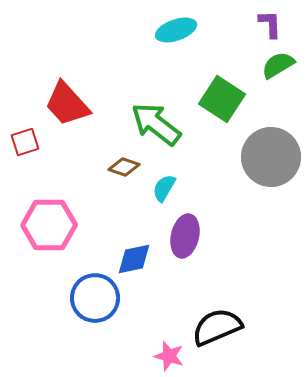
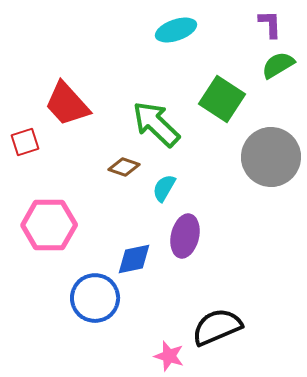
green arrow: rotated 6 degrees clockwise
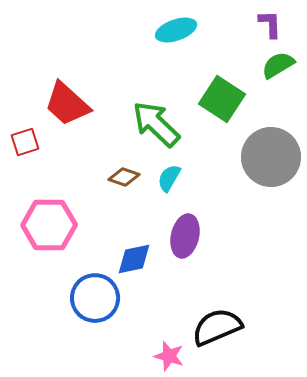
red trapezoid: rotated 6 degrees counterclockwise
brown diamond: moved 10 px down
cyan semicircle: moved 5 px right, 10 px up
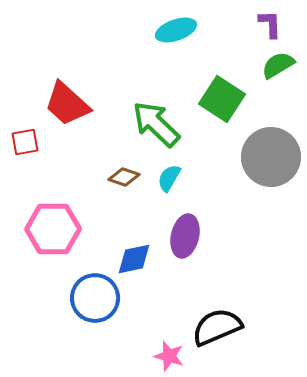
red square: rotated 8 degrees clockwise
pink hexagon: moved 4 px right, 4 px down
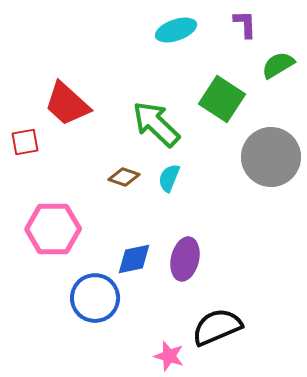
purple L-shape: moved 25 px left
cyan semicircle: rotated 8 degrees counterclockwise
purple ellipse: moved 23 px down
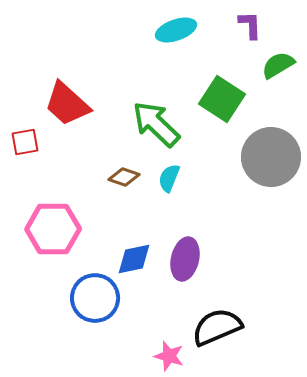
purple L-shape: moved 5 px right, 1 px down
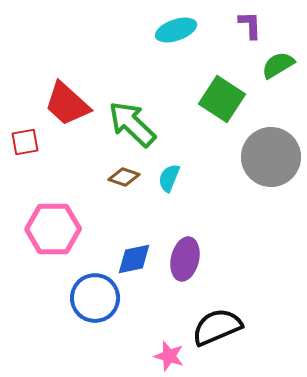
green arrow: moved 24 px left
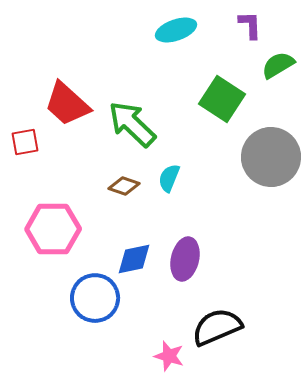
brown diamond: moved 9 px down
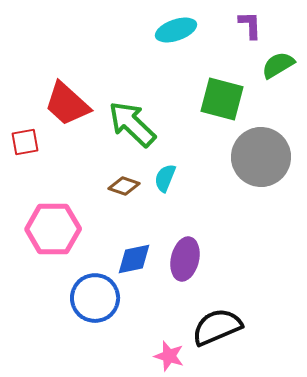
green square: rotated 18 degrees counterclockwise
gray circle: moved 10 px left
cyan semicircle: moved 4 px left
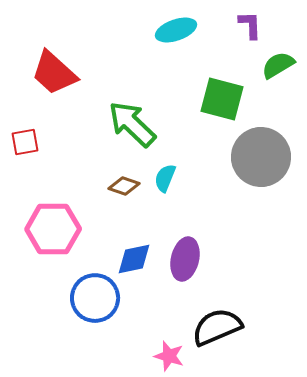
red trapezoid: moved 13 px left, 31 px up
